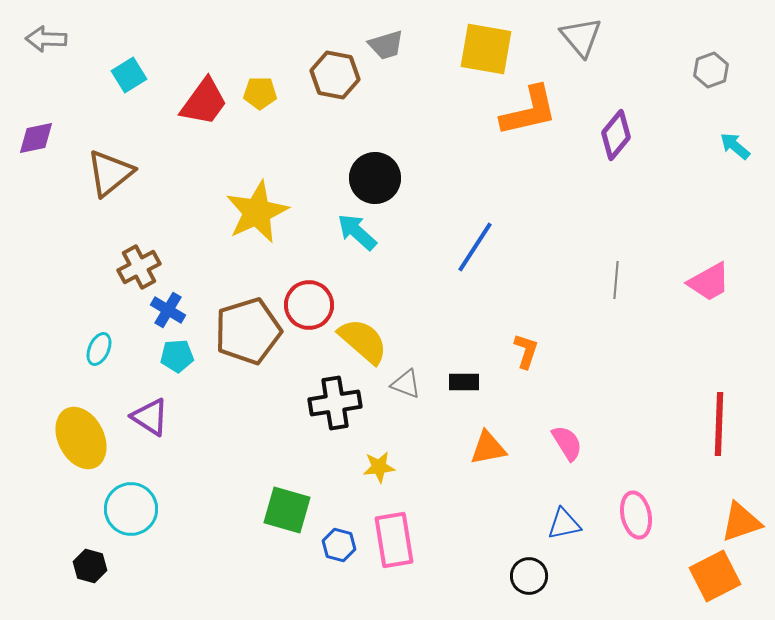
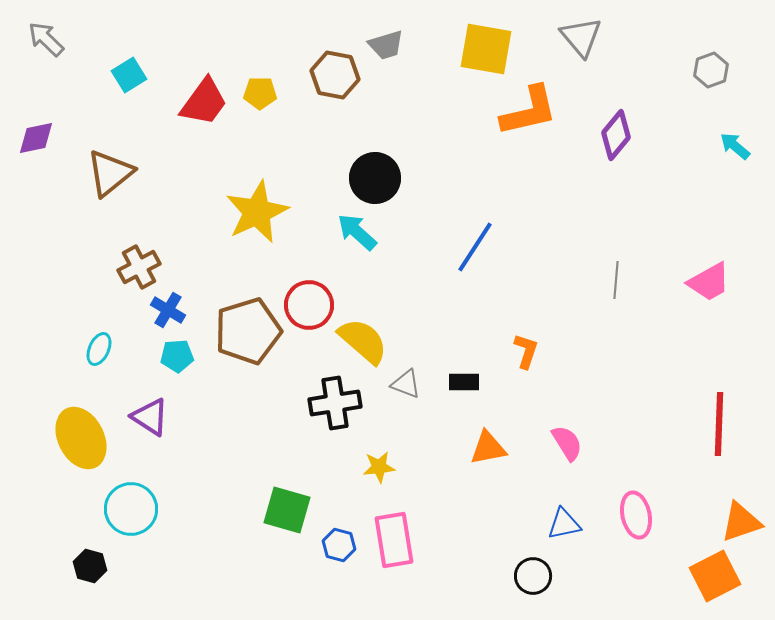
gray arrow at (46, 39): rotated 42 degrees clockwise
black circle at (529, 576): moved 4 px right
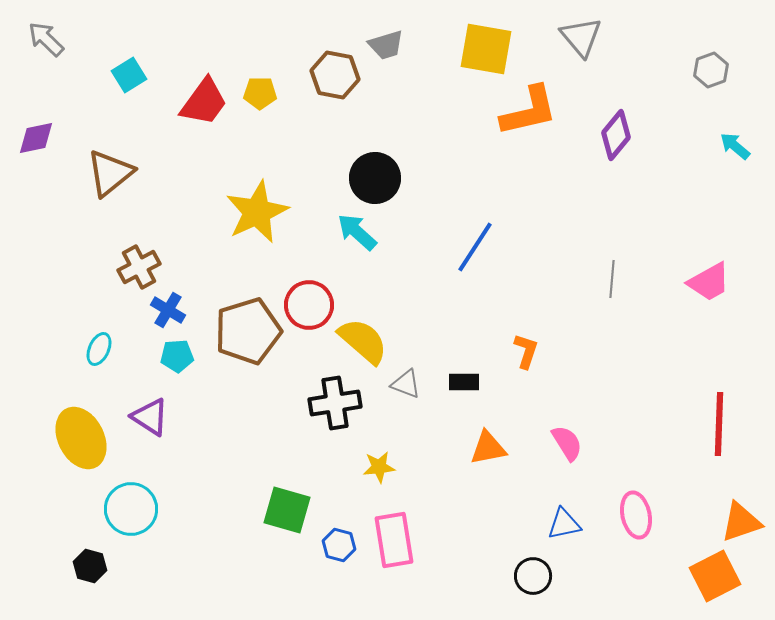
gray line at (616, 280): moved 4 px left, 1 px up
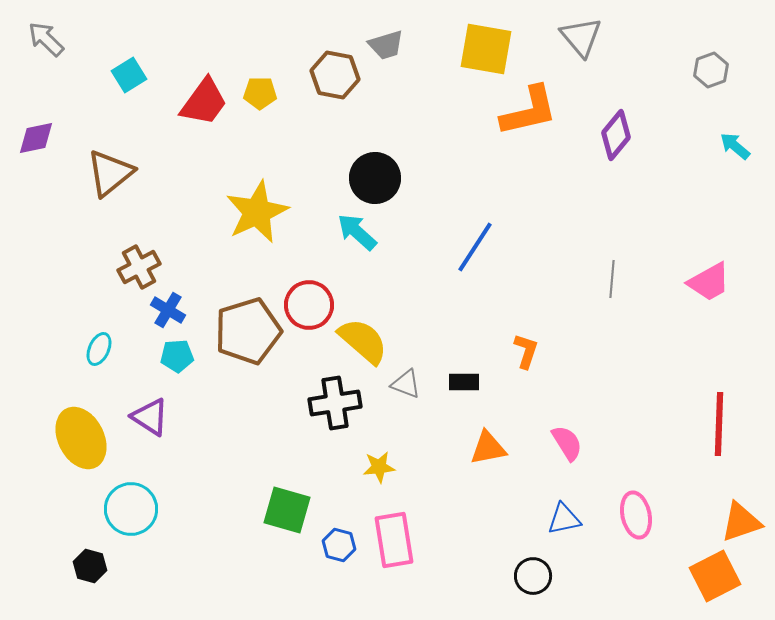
blue triangle at (564, 524): moved 5 px up
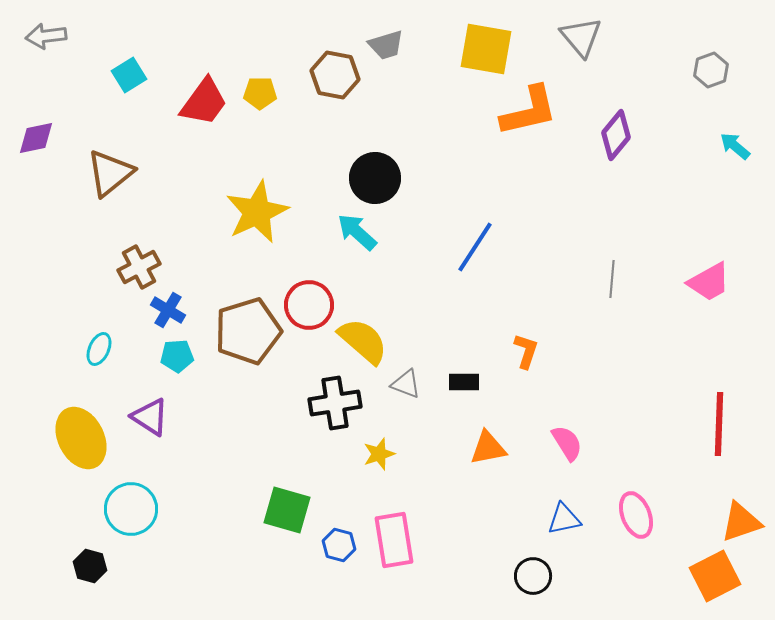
gray arrow at (46, 39): moved 3 px up; rotated 51 degrees counterclockwise
yellow star at (379, 467): moved 13 px up; rotated 12 degrees counterclockwise
pink ellipse at (636, 515): rotated 9 degrees counterclockwise
